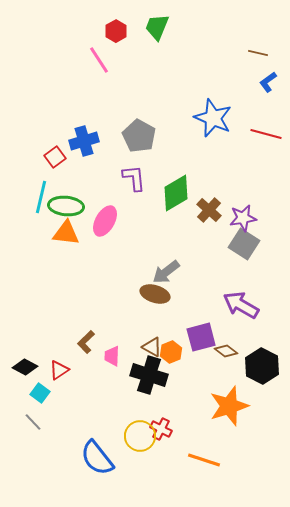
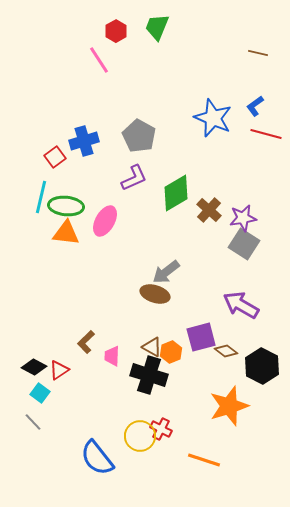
blue L-shape: moved 13 px left, 24 px down
purple L-shape: rotated 72 degrees clockwise
black diamond: moved 9 px right
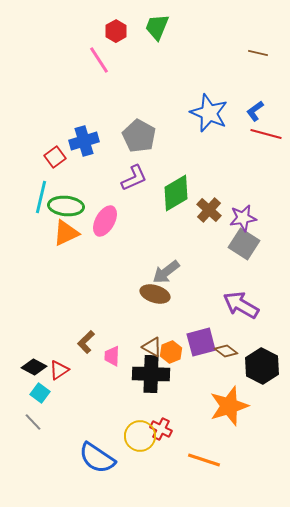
blue L-shape: moved 5 px down
blue star: moved 4 px left, 5 px up
orange triangle: rotated 32 degrees counterclockwise
purple square: moved 5 px down
black cross: moved 2 px right, 1 px up; rotated 15 degrees counterclockwise
blue semicircle: rotated 18 degrees counterclockwise
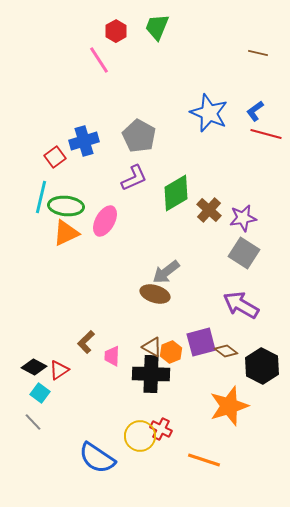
gray square: moved 9 px down
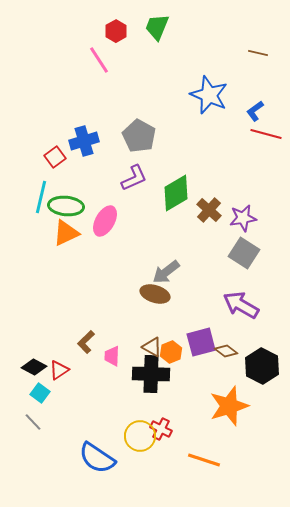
blue star: moved 18 px up
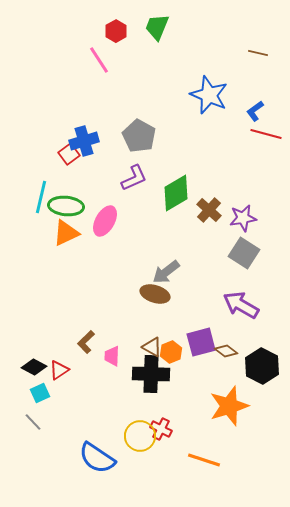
red square: moved 14 px right, 3 px up
cyan square: rotated 30 degrees clockwise
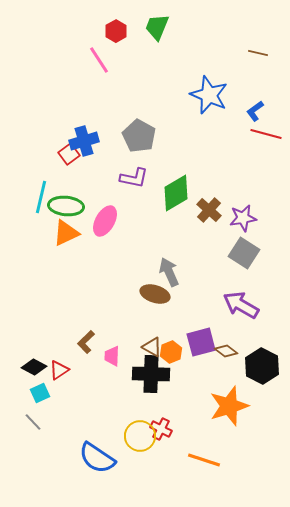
purple L-shape: rotated 36 degrees clockwise
gray arrow: moved 3 px right; rotated 104 degrees clockwise
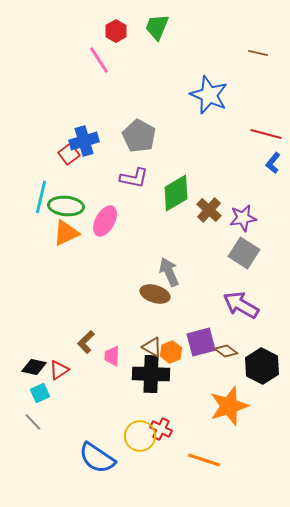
blue L-shape: moved 18 px right, 52 px down; rotated 15 degrees counterclockwise
black diamond: rotated 15 degrees counterclockwise
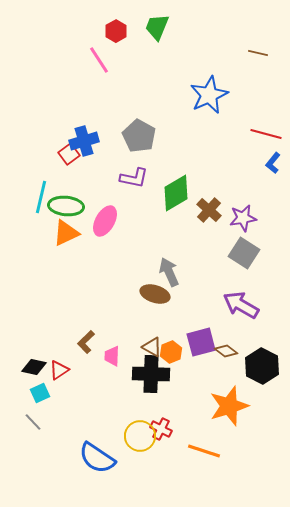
blue star: rotated 24 degrees clockwise
orange line: moved 9 px up
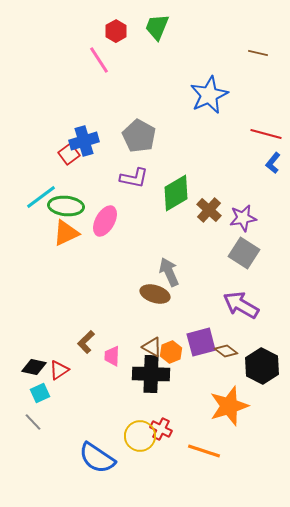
cyan line: rotated 40 degrees clockwise
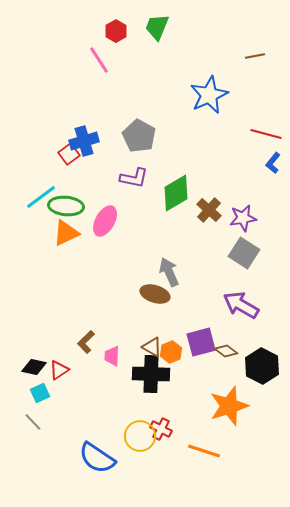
brown line: moved 3 px left, 3 px down; rotated 24 degrees counterclockwise
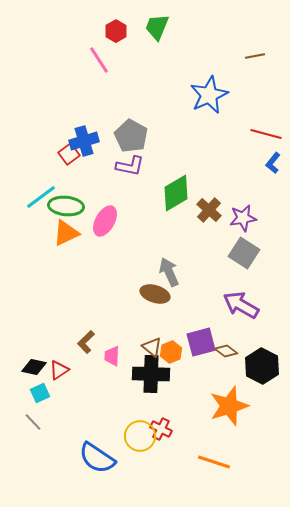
gray pentagon: moved 8 px left
purple L-shape: moved 4 px left, 12 px up
brown triangle: rotated 10 degrees clockwise
orange line: moved 10 px right, 11 px down
